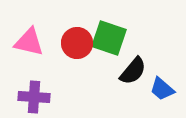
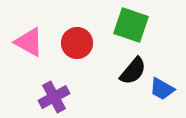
green square: moved 22 px right, 13 px up
pink triangle: rotated 16 degrees clockwise
blue trapezoid: rotated 12 degrees counterclockwise
purple cross: moved 20 px right; rotated 32 degrees counterclockwise
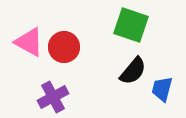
red circle: moved 13 px left, 4 px down
blue trapezoid: rotated 76 degrees clockwise
purple cross: moved 1 px left
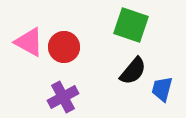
purple cross: moved 10 px right
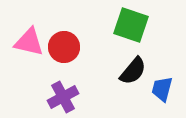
pink triangle: rotated 16 degrees counterclockwise
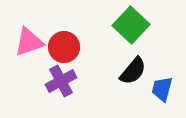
green square: rotated 24 degrees clockwise
pink triangle: rotated 32 degrees counterclockwise
purple cross: moved 2 px left, 16 px up
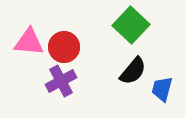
pink triangle: rotated 24 degrees clockwise
